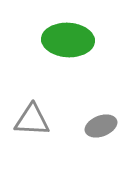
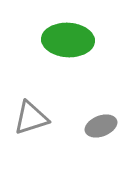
gray triangle: moved 1 px left, 2 px up; rotated 21 degrees counterclockwise
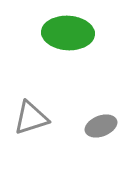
green ellipse: moved 7 px up
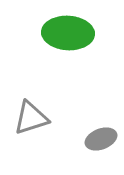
gray ellipse: moved 13 px down
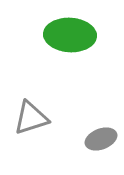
green ellipse: moved 2 px right, 2 px down
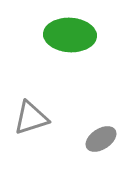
gray ellipse: rotated 12 degrees counterclockwise
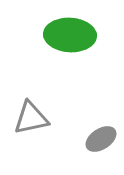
gray triangle: rotated 6 degrees clockwise
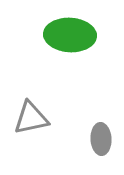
gray ellipse: rotated 60 degrees counterclockwise
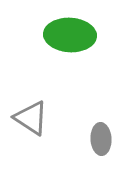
gray triangle: rotated 45 degrees clockwise
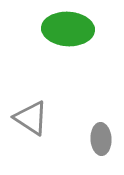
green ellipse: moved 2 px left, 6 px up
